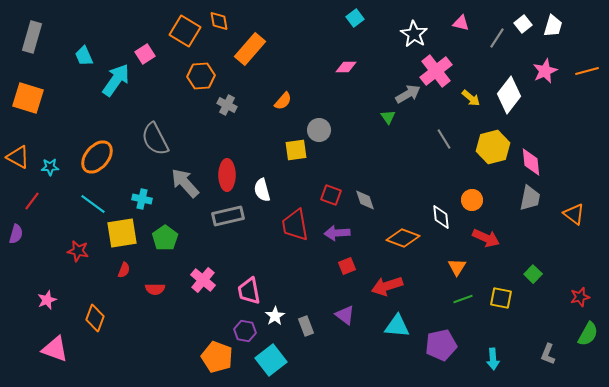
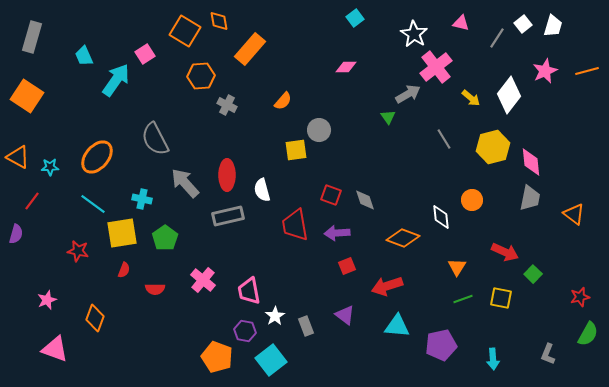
pink cross at (436, 71): moved 4 px up
orange square at (28, 98): moved 1 px left, 2 px up; rotated 16 degrees clockwise
red arrow at (486, 238): moved 19 px right, 14 px down
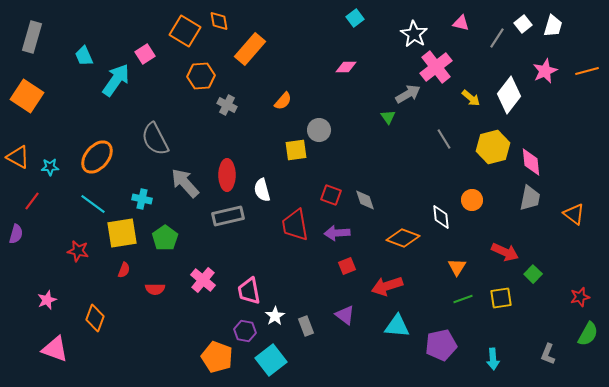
yellow square at (501, 298): rotated 20 degrees counterclockwise
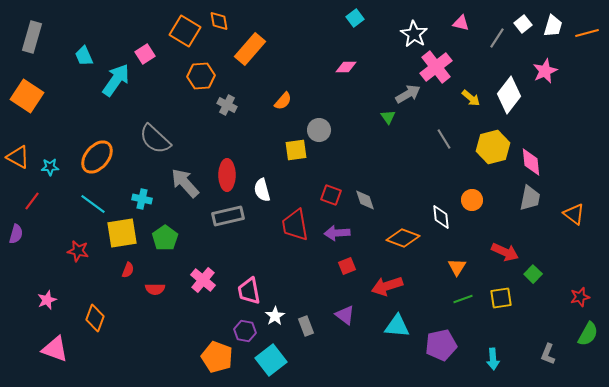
orange line at (587, 71): moved 38 px up
gray semicircle at (155, 139): rotated 20 degrees counterclockwise
red semicircle at (124, 270): moved 4 px right
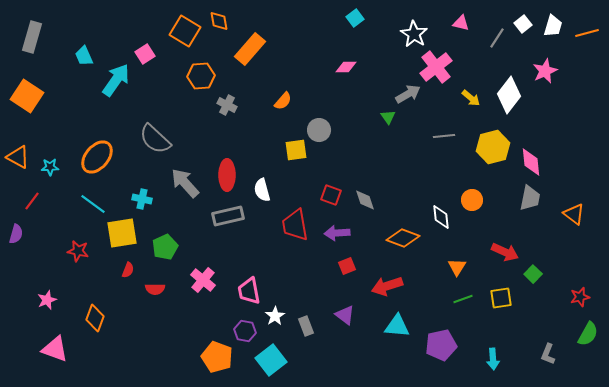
gray line at (444, 139): moved 3 px up; rotated 65 degrees counterclockwise
green pentagon at (165, 238): moved 9 px down; rotated 10 degrees clockwise
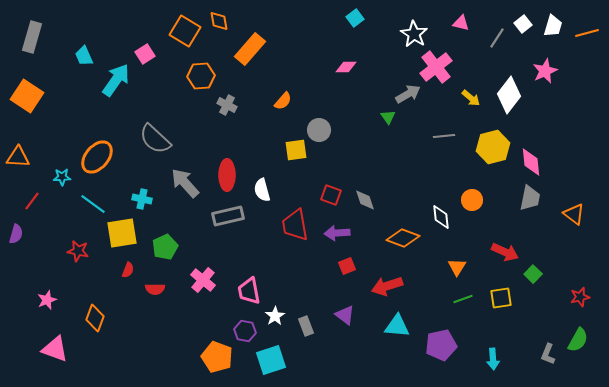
orange triangle at (18, 157): rotated 25 degrees counterclockwise
cyan star at (50, 167): moved 12 px right, 10 px down
green semicircle at (588, 334): moved 10 px left, 6 px down
cyan square at (271, 360): rotated 20 degrees clockwise
